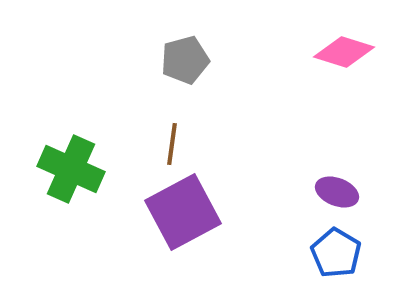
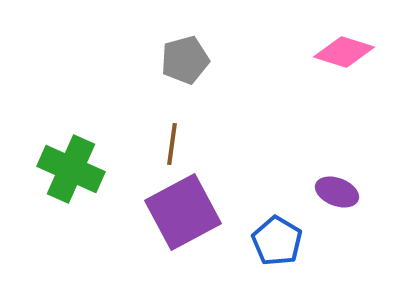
blue pentagon: moved 59 px left, 12 px up
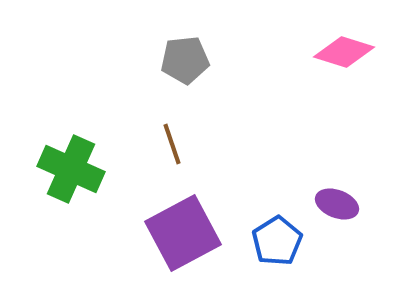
gray pentagon: rotated 9 degrees clockwise
brown line: rotated 27 degrees counterclockwise
purple ellipse: moved 12 px down
purple square: moved 21 px down
blue pentagon: rotated 9 degrees clockwise
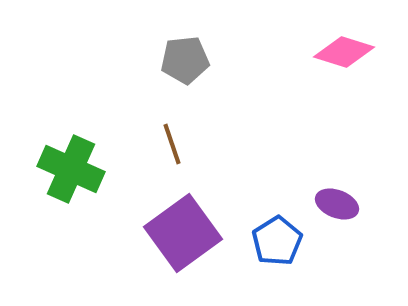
purple square: rotated 8 degrees counterclockwise
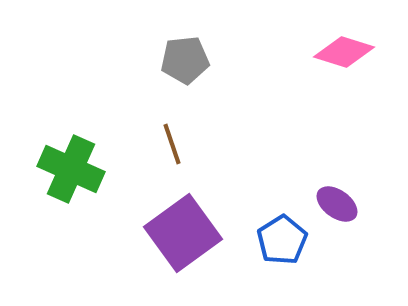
purple ellipse: rotated 15 degrees clockwise
blue pentagon: moved 5 px right, 1 px up
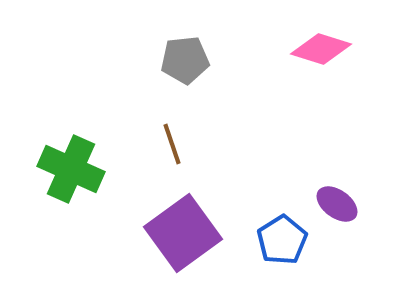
pink diamond: moved 23 px left, 3 px up
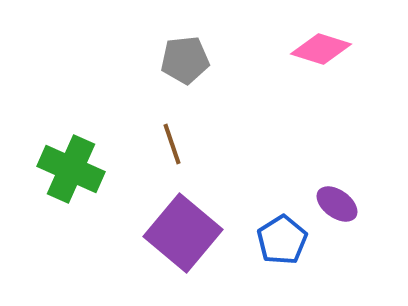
purple square: rotated 14 degrees counterclockwise
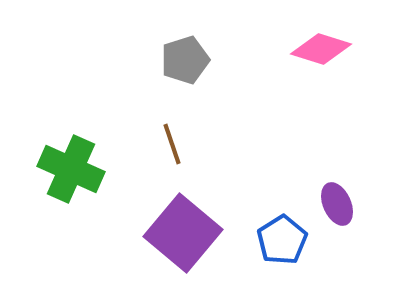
gray pentagon: rotated 12 degrees counterclockwise
purple ellipse: rotated 30 degrees clockwise
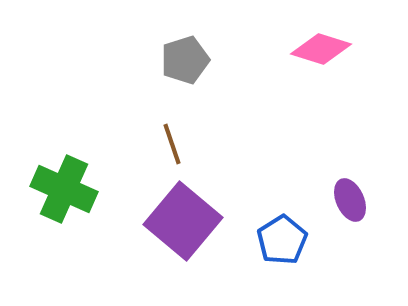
green cross: moved 7 px left, 20 px down
purple ellipse: moved 13 px right, 4 px up
purple square: moved 12 px up
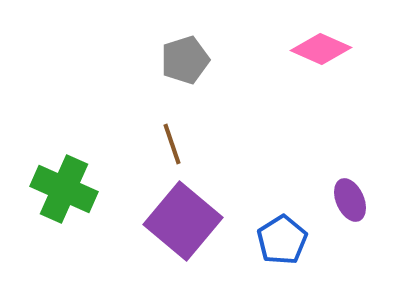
pink diamond: rotated 6 degrees clockwise
